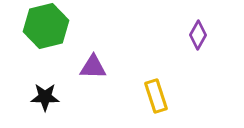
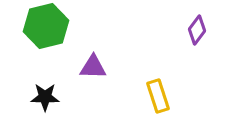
purple diamond: moved 1 px left, 5 px up; rotated 8 degrees clockwise
yellow rectangle: moved 2 px right
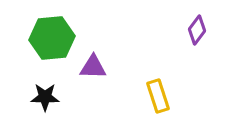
green hexagon: moved 6 px right, 12 px down; rotated 9 degrees clockwise
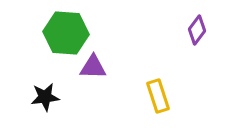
green hexagon: moved 14 px right, 5 px up; rotated 9 degrees clockwise
black star: rotated 8 degrees counterclockwise
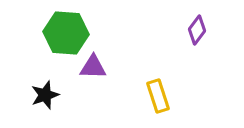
black star: moved 2 px up; rotated 12 degrees counterclockwise
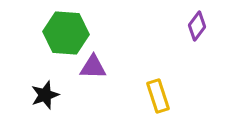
purple diamond: moved 4 px up
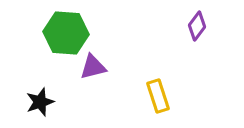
purple triangle: rotated 16 degrees counterclockwise
black star: moved 5 px left, 7 px down
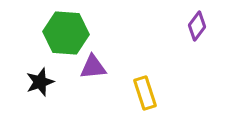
purple triangle: rotated 8 degrees clockwise
yellow rectangle: moved 13 px left, 3 px up
black star: moved 20 px up
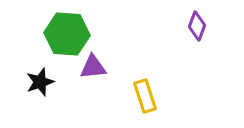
purple diamond: rotated 16 degrees counterclockwise
green hexagon: moved 1 px right, 1 px down
yellow rectangle: moved 3 px down
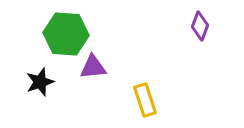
purple diamond: moved 3 px right
green hexagon: moved 1 px left
yellow rectangle: moved 4 px down
